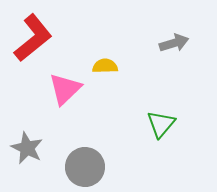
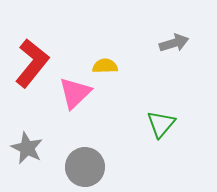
red L-shape: moved 1 px left, 25 px down; rotated 12 degrees counterclockwise
pink triangle: moved 10 px right, 4 px down
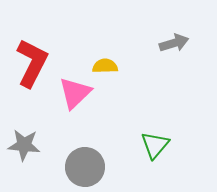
red L-shape: rotated 12 degrees counterclockwise
green triangle: moved 6 px left, 21 px down
gray star: moved 3 px left, 3 px up; rotated 20 degrees counterclockwise
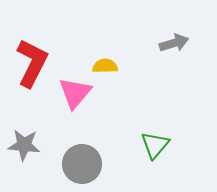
pink triangle: rotated 6 degrees counterclockwise
gray circle: moved 3 px left, 3 px up
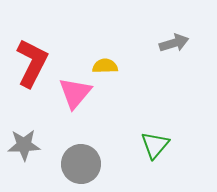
gray star: rotated 8 degrees counterclockwise
gray circle: moved 1 px left
